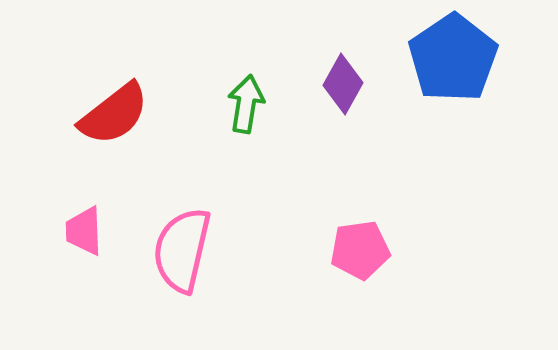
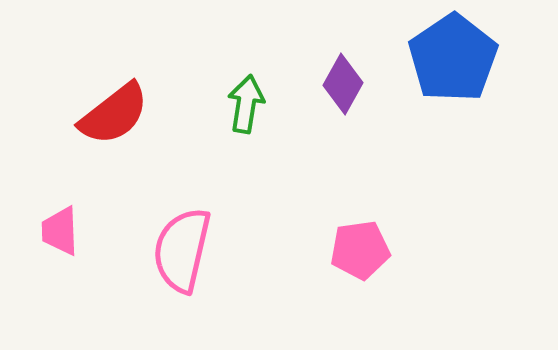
pink trapezoid: moved 24 px left
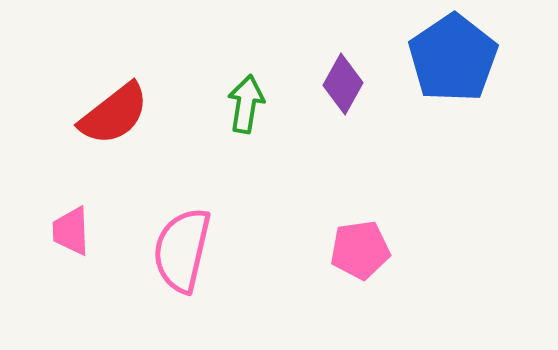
pink trapezoid: moved 11 px right
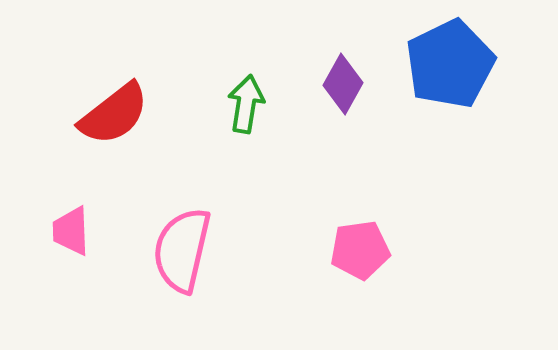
blue pentagon: moved 3 px left, 6 px down; rotated 8 degrees clockwise
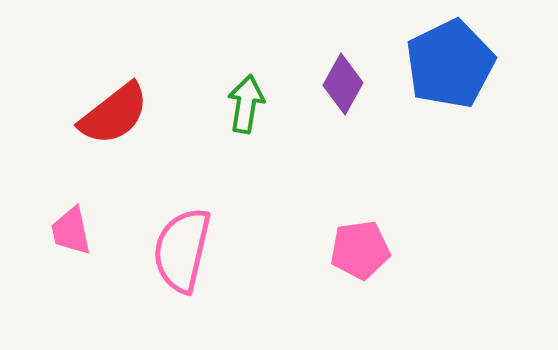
pink trapezoid: rotated 10 degrees counterclockwise
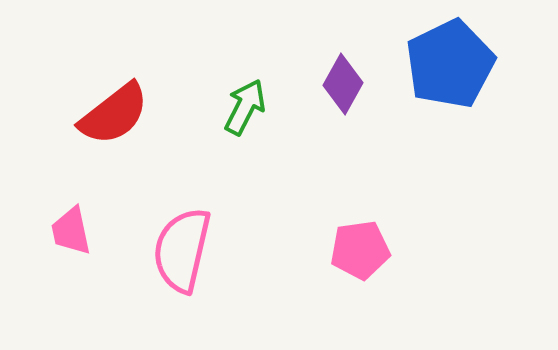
green arrow: moved 1 px left, 3 px down; rotated 18 degrees clockwise
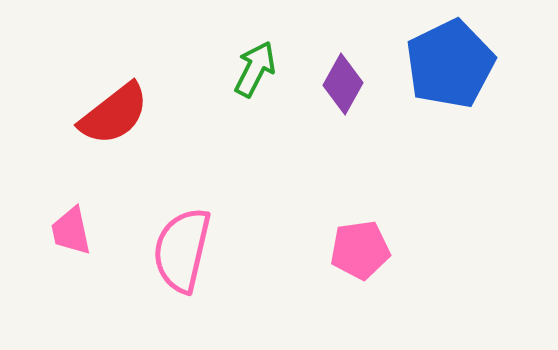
green arrow: moved 10 px right, 38 px up
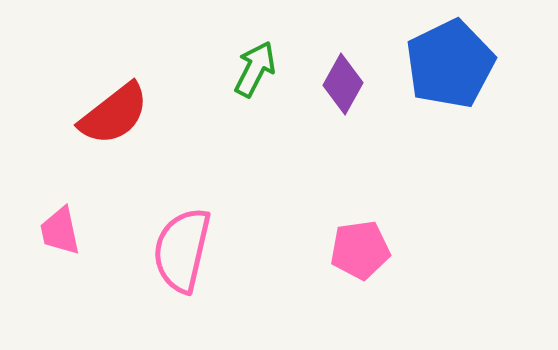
pink trapezoid: moved 11 px left
